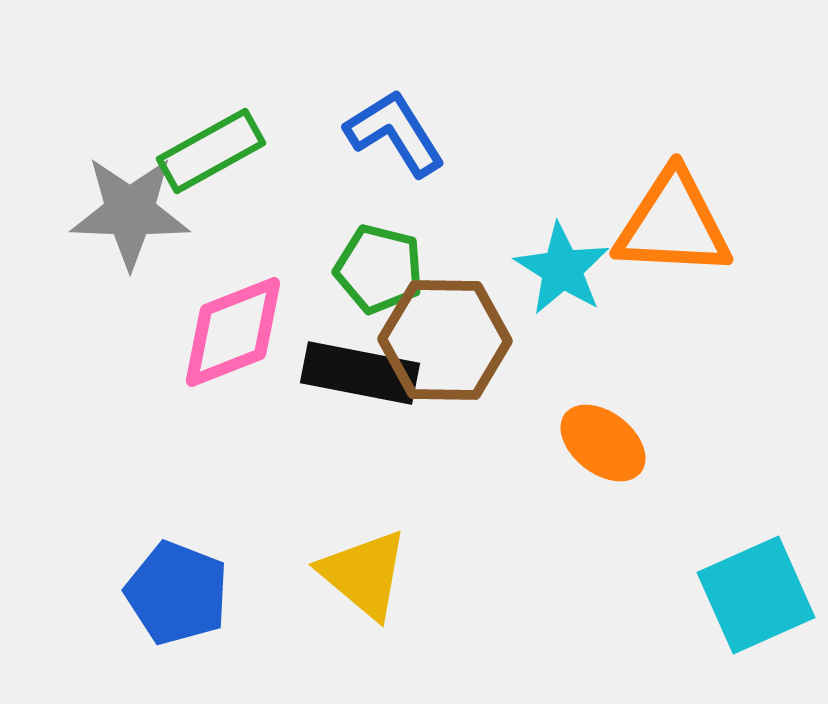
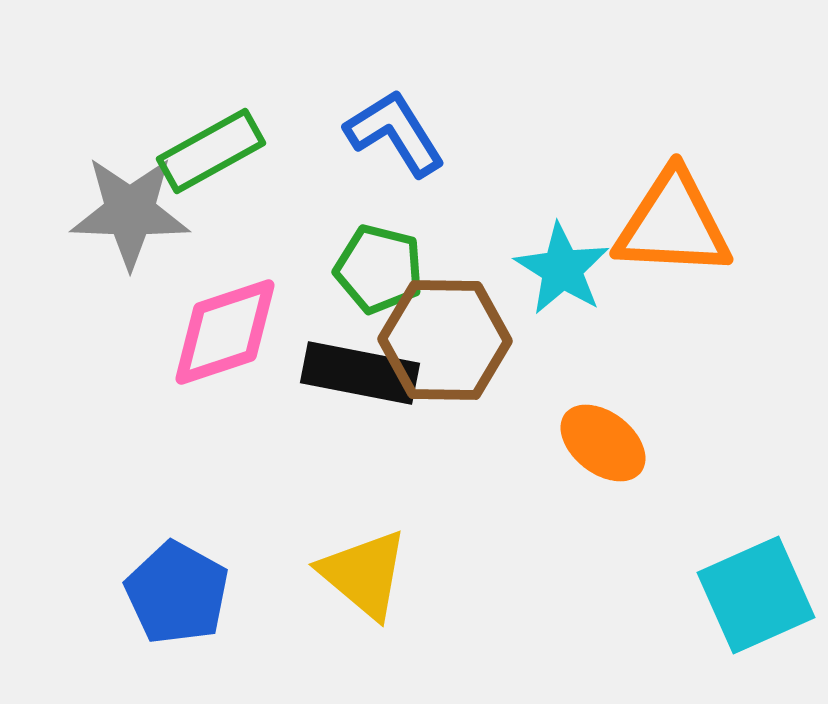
pink diamond: moved 8 px left; rotated 3 degrees clockwise
blue pentagon: rotated 8 degrees clockwise
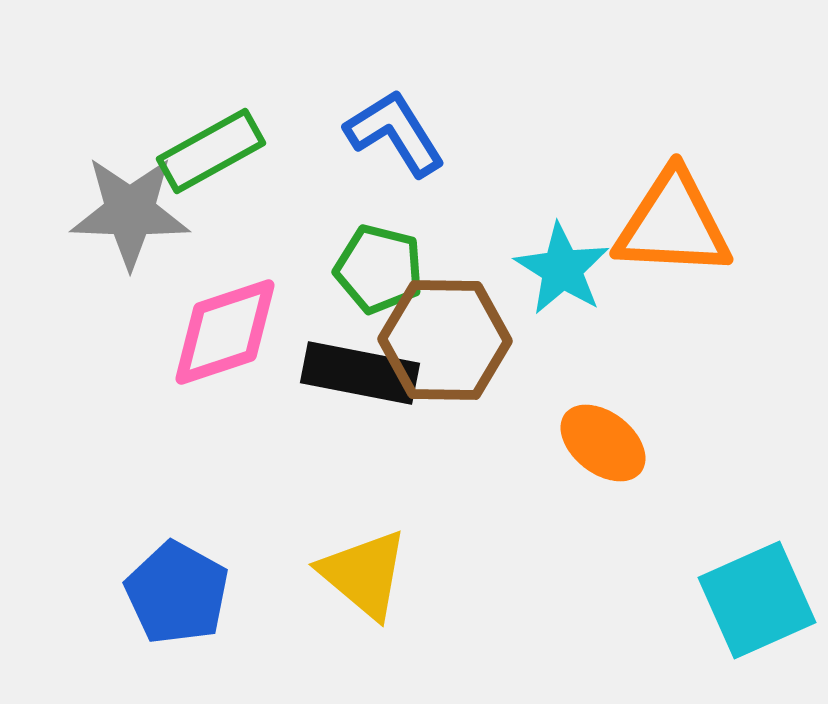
cyan square: moved 1 px right, 5 px down
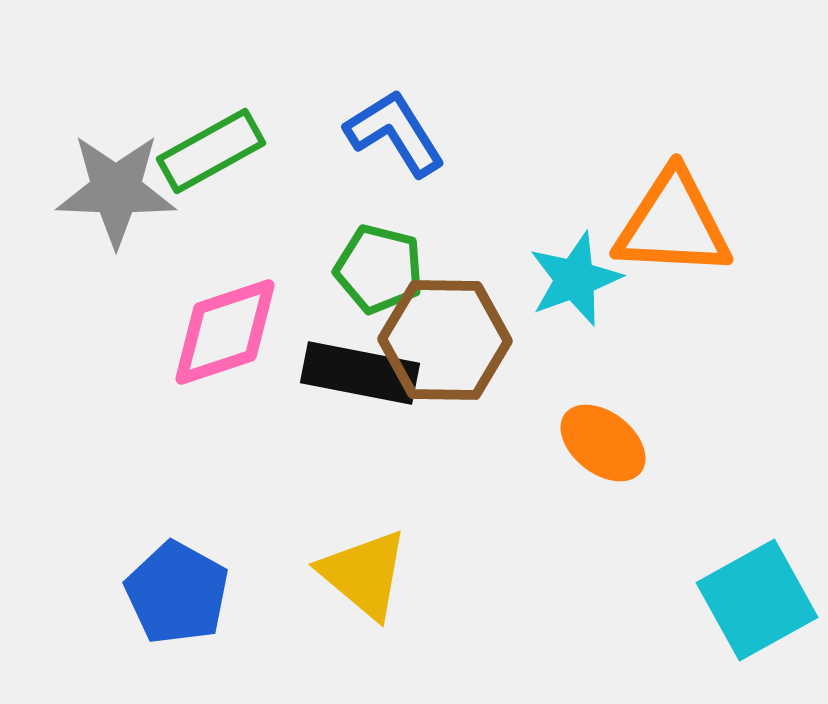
gray star: moved 14 px left, 22 px up
cyan star: moved 13 px right, 10 px down; rotated 20 degrees clockwise
cyan square: rotated 5 degrees counterclockwise
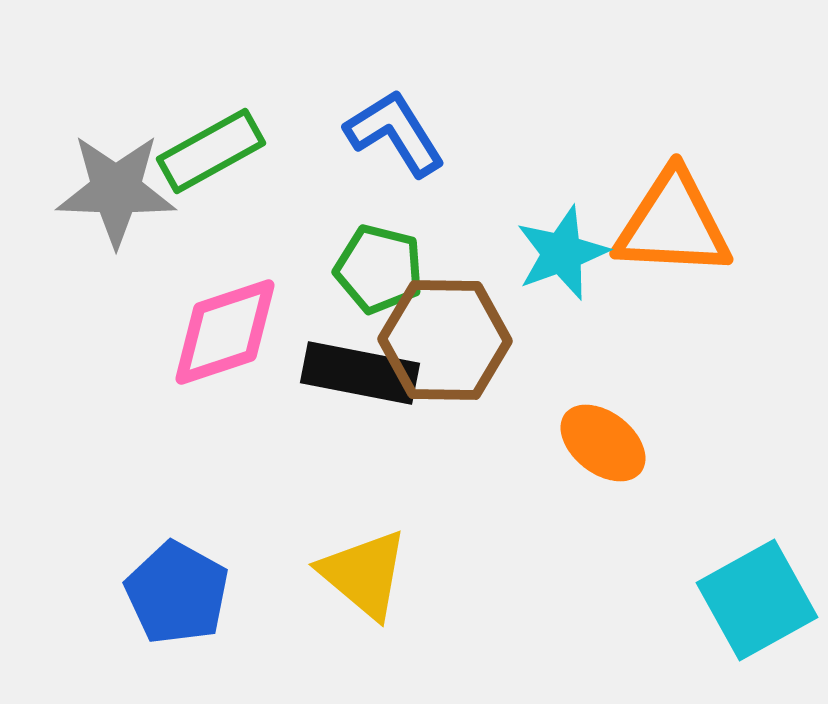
cyan star: moved 13 px left, 26 px up
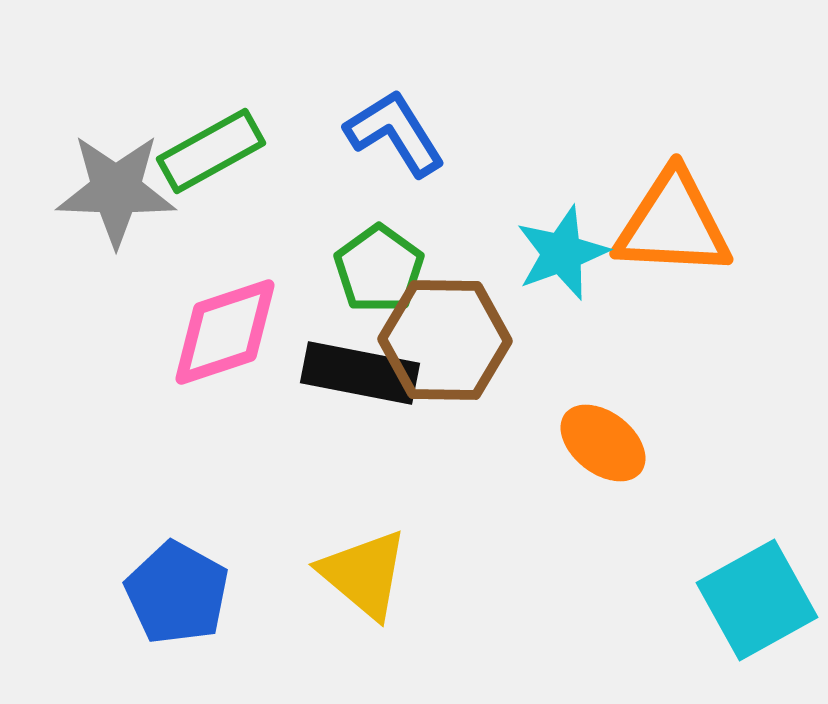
green pentagon: rotated 22 degrees clockwise
